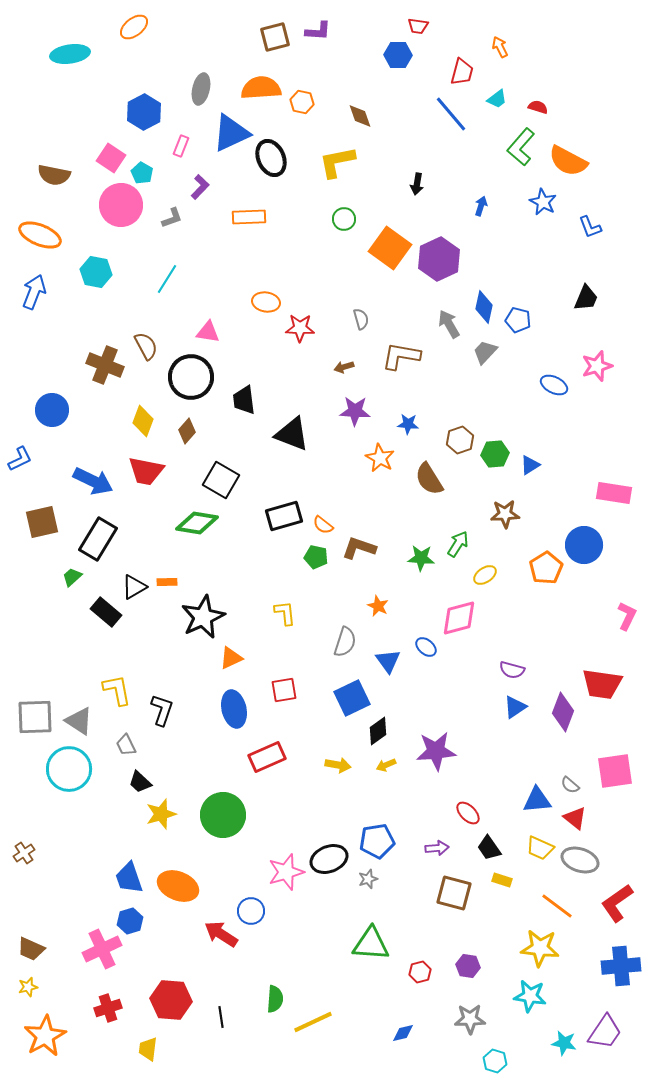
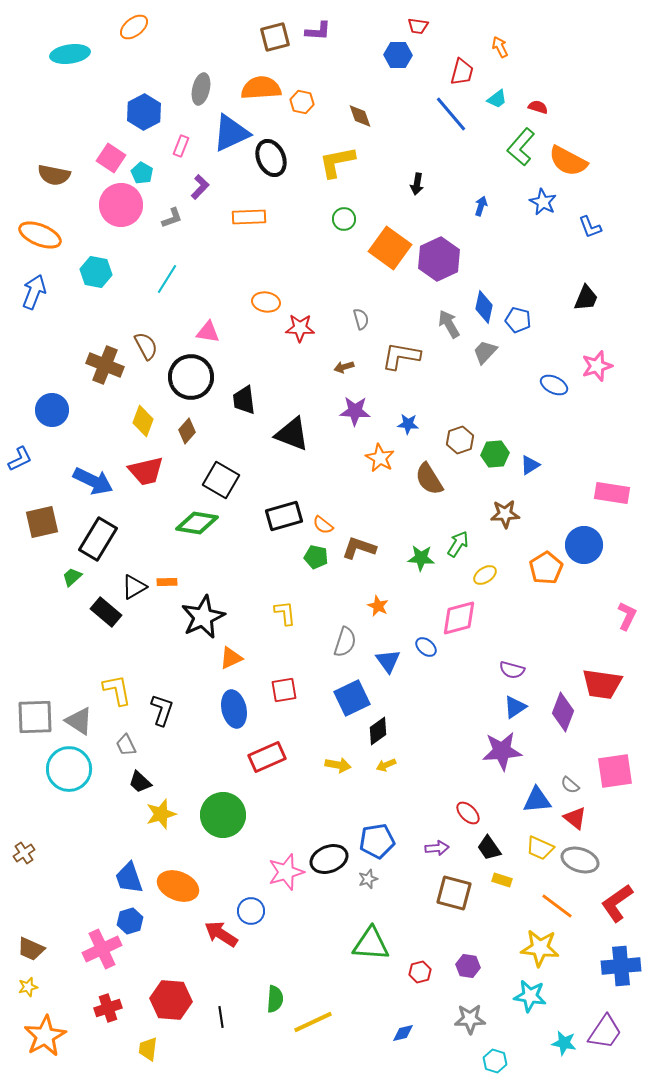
red trapezoid at (146, 471): rotated 24 degrees counterclockwise
pink rectangle at (614, 493): moved 2 px left
purple star at (436, 751): moved 66 px right
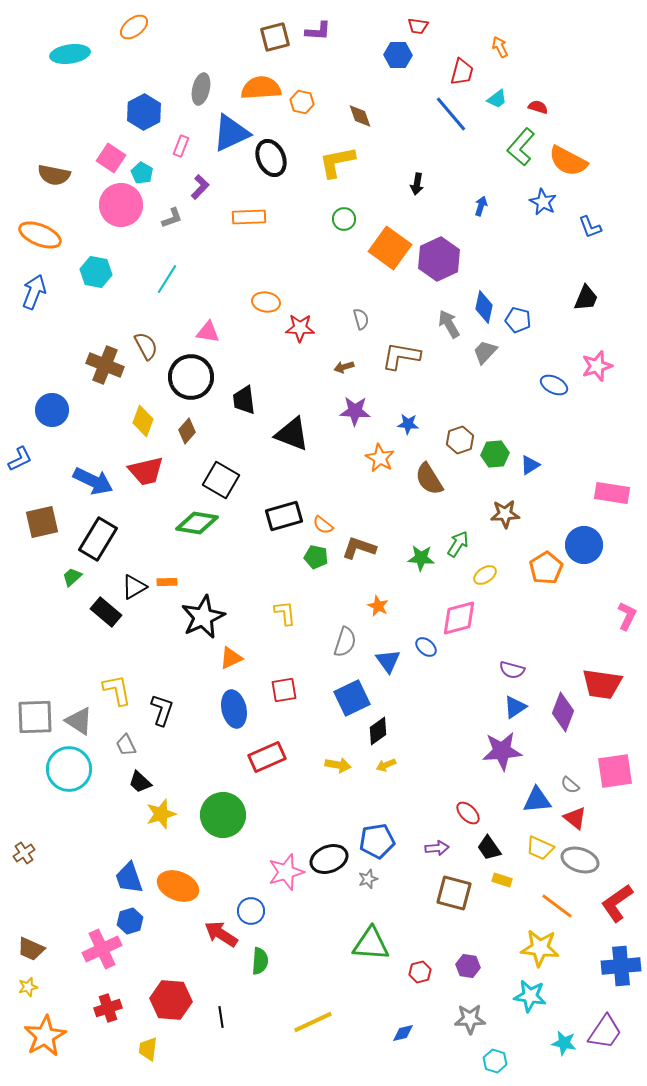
green semicircle at (275, 999): moved 15 px left, 38 px up
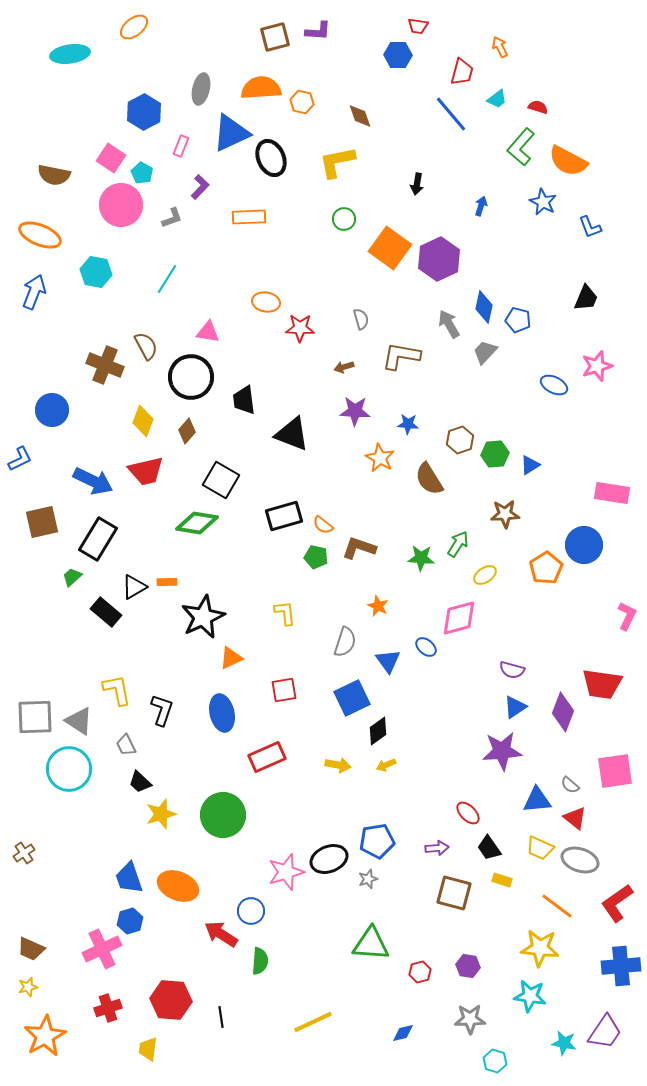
blue ellipse at (234, 709): moved 12 px left, 4 px down
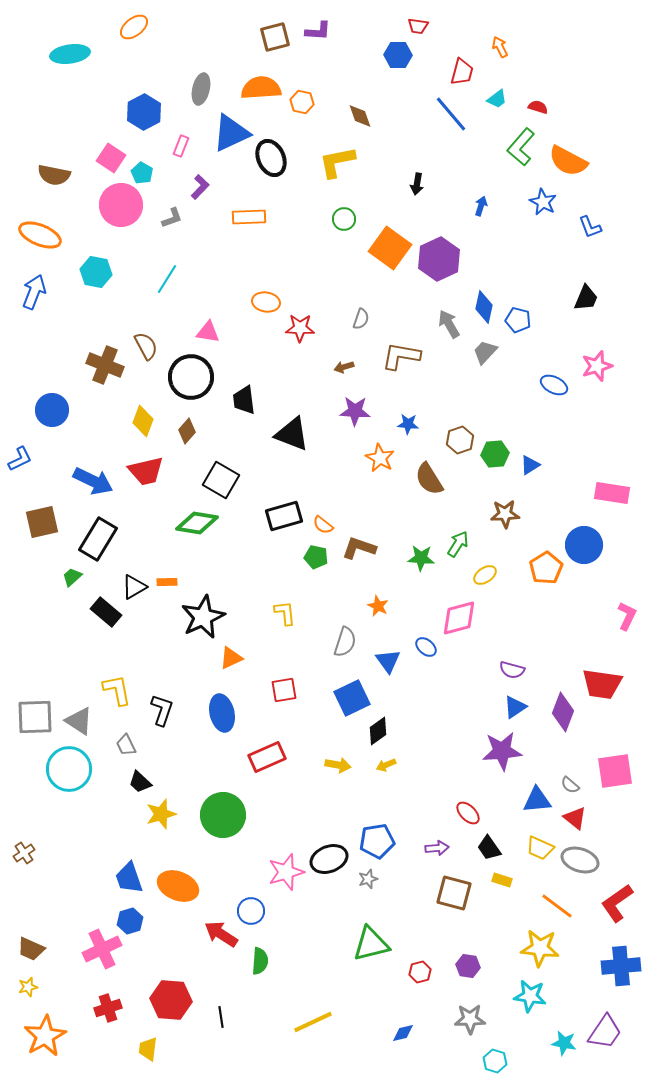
gray semicircle at (361, 319): rotated 35 degrees clockwise
green triangle at (371, 944): rotated 18 degrees counterclockwise
